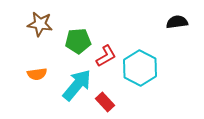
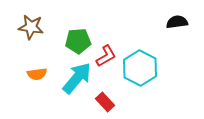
brown star: moved 9 px left, 3 px down
cyan arrow: moved 7 px up
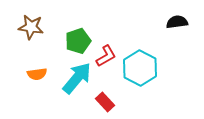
green pentagon: rotated 15 degrees counterclockwise
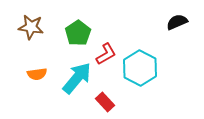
black semicircle: rotated 15 degrees counterclockwise
green pentagon: moved 8 px up; rotated 15 degrees counterclockwise
red L-shape: moved 2 px up
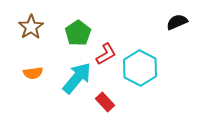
brown star: rotated 30 degrees clockwise
orange semicircle: moved 4 px left, 1 px up
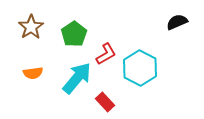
green pentagon: moved 4 px left, 1 px down
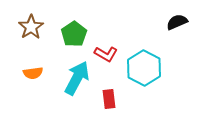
red L-shape: rotated 60 degrees clockwise
cyan hexagon: moved 4 px right
cyan arrow: rotated 12 degrees counterclockwise
red rectangle: moved 4 px right, 3 px up; rotated 36 degrees clockwise
